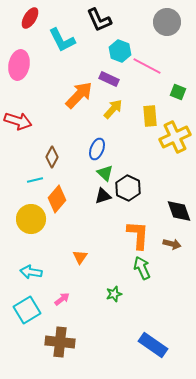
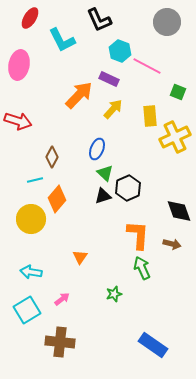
black hexagon: rotated 10 degrees clockwise
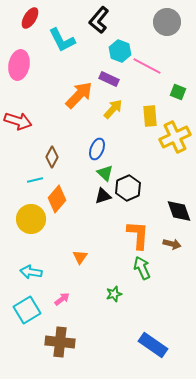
black L-shape: rotated 64 degrees clockwise
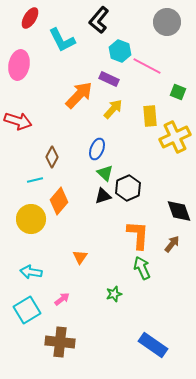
orange diamond: moved 2 px right, 2 px down
brown arrow: rotated 66 degrees counterclockwise
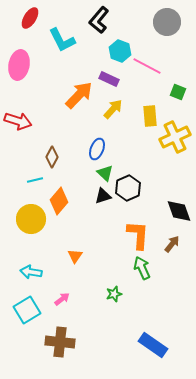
orange triangle: moved 5 px left, 1 px up
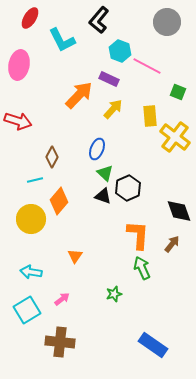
yellow cross: rotated 28 degrees counterclockwise
black triangle: rotated 36 degrees clockwise
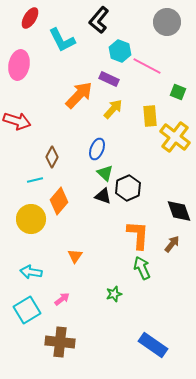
red arrow: moved 1 px left
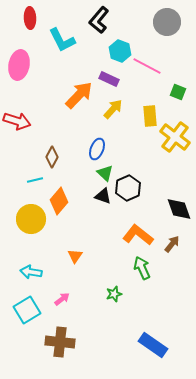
red ellipse: rotated 35 degrees counterclockwise
black diamond: moved 2 px up
orange L-shape: rotated 56 degrees counterclockwise
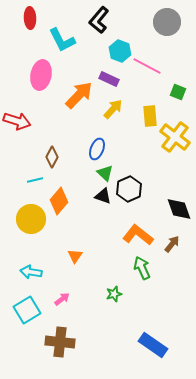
pink ellipse: moved 22 px right, 10 px down
black hexagon: moved 1 px right, 1 px down
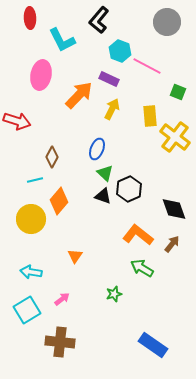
yellow arrow: moved 1 px left; rotated 15 degrees counterclockwise
black diamond: moved 5 px left
green arrow: rotated 35 degrees counterclockwise
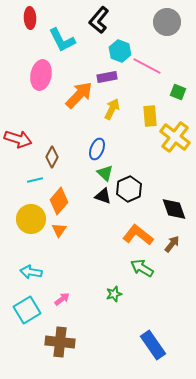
purple rectangle: moved 2 px left, 2 px up; rotated 36 degrees counterclockwise
red arrow: moved 1 px right, 18 px down
orange triangle: moved 16 px left, 26 px up
blue rectangle: rotated 20 degrees clockwise
